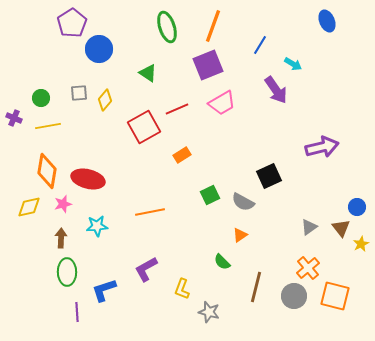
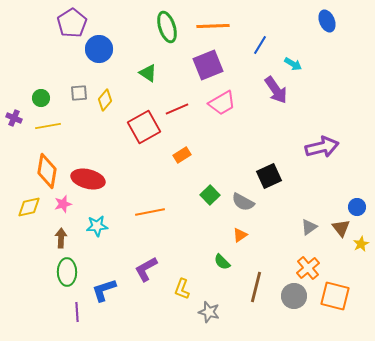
orange line at (213, 26): rotated 68 degrees clockwise
green square at (210, 195): rotated 18 degrees counterclockwise
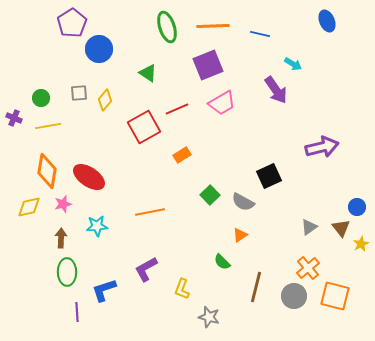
blue line at (260, 45): moved 11 px up; rotated 72 degrees clockwise
red ellipse at (88, 179): moved 1 px right, 2 px up; rotated 20 degrees clockwise
gray star at (209, 312): moved 5 px down
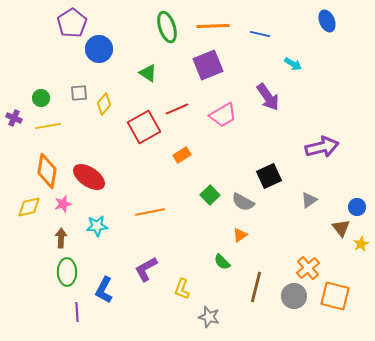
purple arrow at (276, 90): moved 8 px left, 7 px down
yellow diamond at (105, 100): moved 1 px left, 4 px down
pink trapezoid at (222, 103): moved 1 px right, 12 px down
gray triangle at (309, 227): moved 27 px up
blue L-shape at (104, 290): rotated 44 degrees counterclockwise
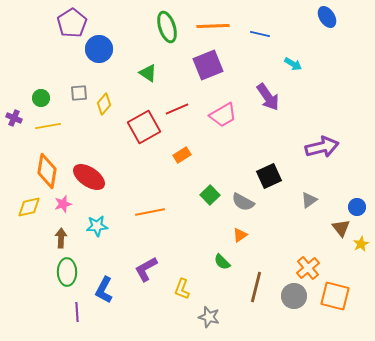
blue ellipse at (327, 21): moved 4 px up; rotated 10 degrees counterclockwise
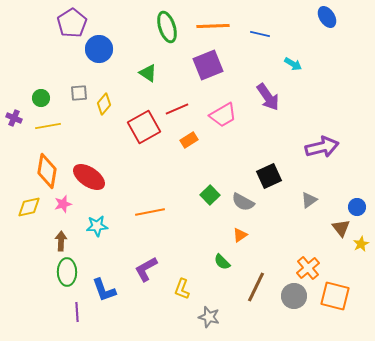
orange rectangle at (182, 155): moved 7 px right, 15 px up
brown arrow at (61, 238): moved 3 px down
brown line at (256, 287): rotated 12 degrees clockwise
blue L-shape at (104, 290): rotated 48 degrees counterclockwise
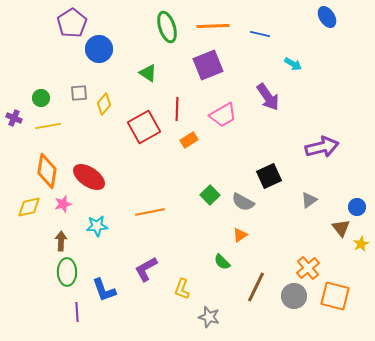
red line at (177, 109): rotated 65 degrees counterclockwise
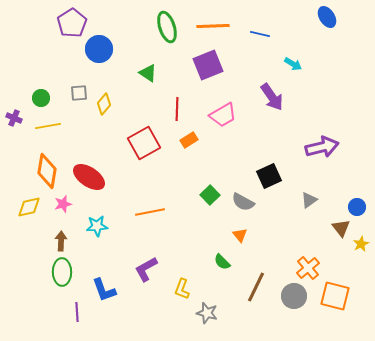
purple arrow at (268, 97): moved 4 px right
red square at (144, 127): moved 16 px down
orange triangle at (240, 235): rotated 35 degrees counterclockwise
green ellipse at (67, 272): moved 5 px left
gray star at (209, 317): moved 2 px left, 4 px up
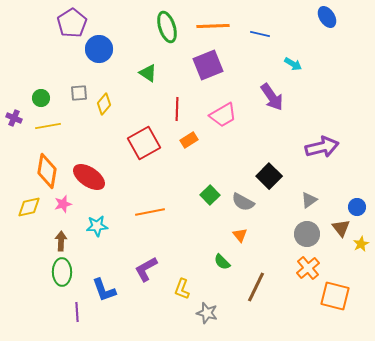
black square at (269, 176): rotated 20 degrees counterclockwise
gray circle at (294, 296): moved 13 px right, 62 px up
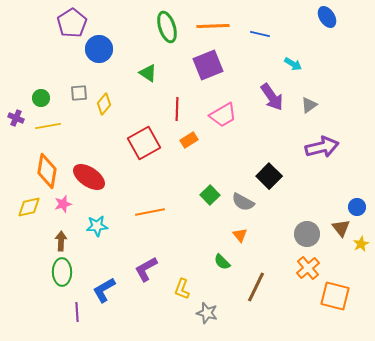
purple cross at (14, 118): moved 2 px right
gray triangle at (309, 200): moved 95 px up
blue L-shape at (104, 290): rotated 80 degrees clockwise
